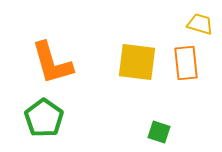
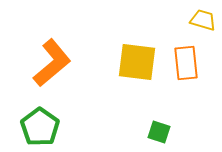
yellow trapezoid: moved 3 px right, 4 px up
orange L-shape: rotated 114 degrees counterclockwise
green pentagon: moved 4 px left, 9 px down
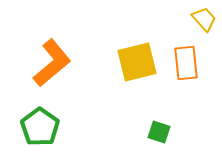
yellow trapezoid: moved 1 px right, 1 px up; rotated 32 degrees clockwise
yellow square: rotated 21 degrees counterclockwise
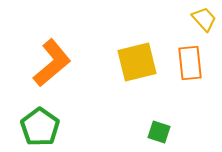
orange rectangle: moved 4 px right
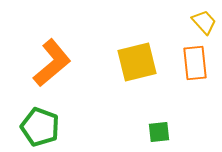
yellow trapezoid: moved 3 px down
orange rectangle: moved 5 px right
green pentagon: rotated 15 degrees counterclockwise
green square: rotated 25 degrees counterclockwise
